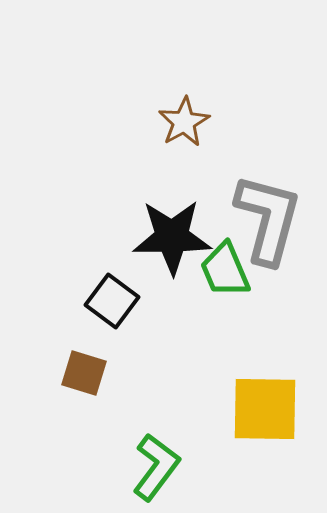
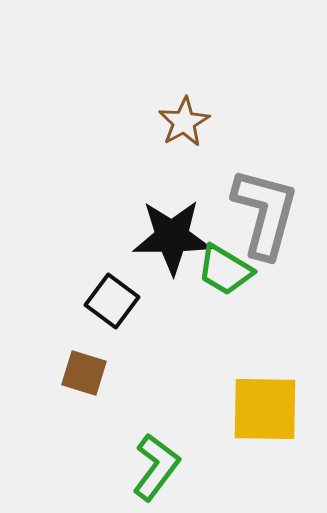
gray L-shape: moved 3 px left, 6 px up
green trapezoid: rotated 36 degrees counterclockwise
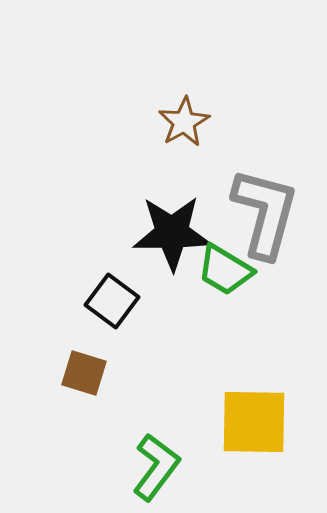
black star: moved 4 px up
yellow square: moved 11 px left, 13 px down
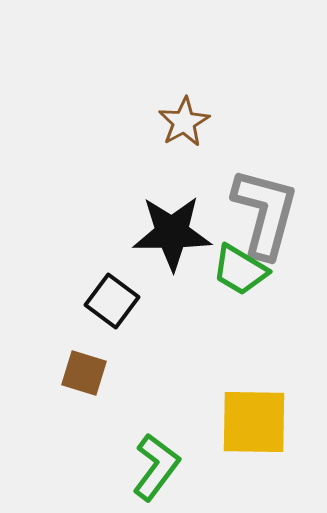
green trapezoid: moved 15 px right
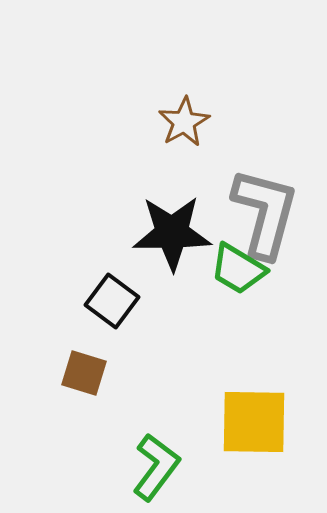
green trapezoid: moved 2 px left, 1 px up
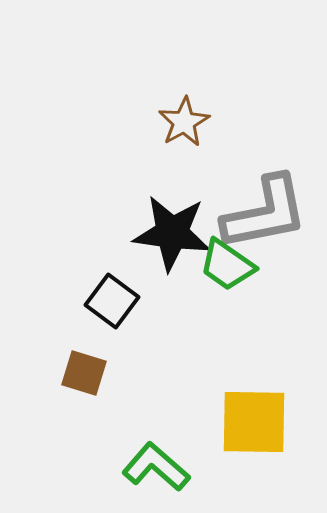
gray L-shape: rotated 64 degrees clockwise
black star: rotated 8 degrees clockwise
green trapezoid: moved 11 px left, 4 px up; rotated 4 degrees clockwise
green L-shape: rotated 86 degrees counterclockwise
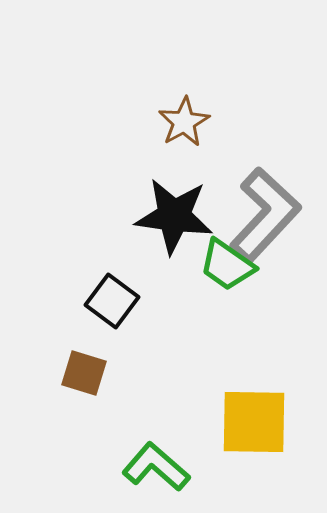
gray L-shape: moved 2 px down; rotated 36 degrees counterclockwise
black star: moved 2 px right, 17 px up
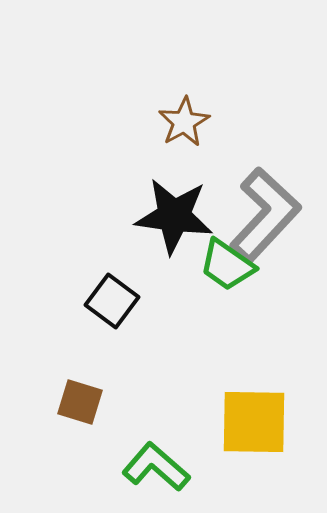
brown square: moved 4 px left, 29 px down
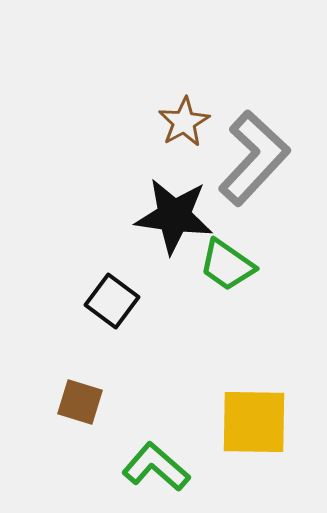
gray L-shape: moved 11 px left, 57 px up
